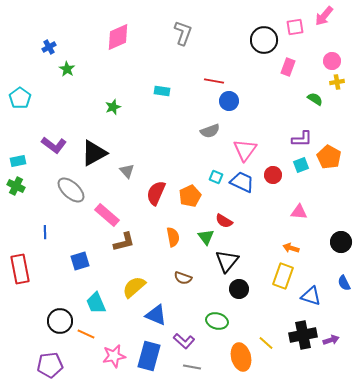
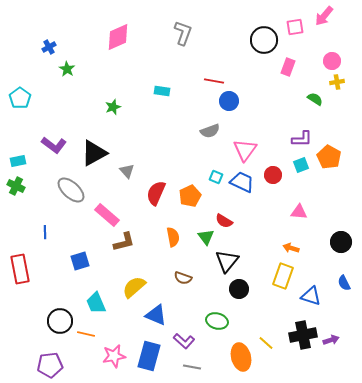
orange line at (86, 334): rotated 12 degrees counterclockwise
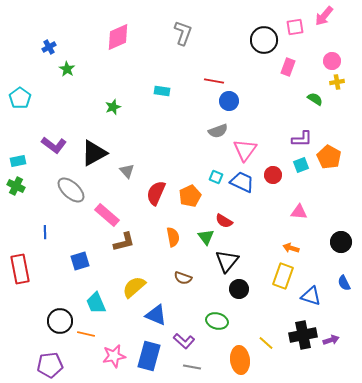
gray semicircle at (210, 131): moved 8 px right
orange ellipse at (241, 357): moved 1 px left, 3 px down; rotated 8 degrees clockwise
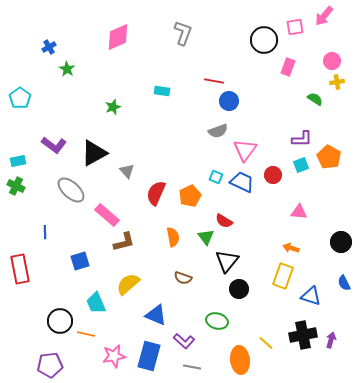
yellow semicircle at (134, 287): moved 6 px left, 3 px up
purple arrow at (331, 340): rotated 56 degrees counterclockwise
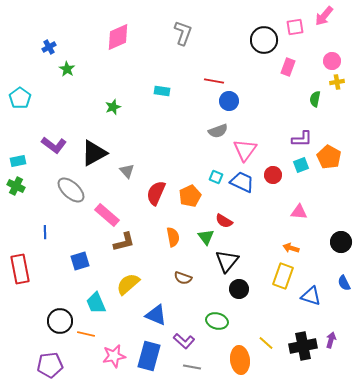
green semicircle at (315, 99): rotated 112 degrees counterclockwise
black cross at (303, 335): moved 11 px down
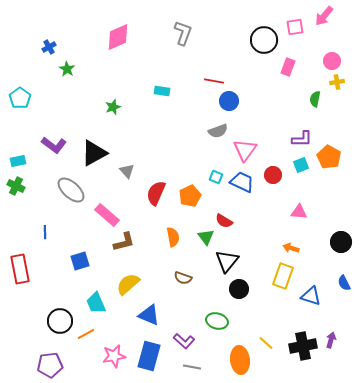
blue triangle at (156, 315): moved 7 px left
orange line at (86, 334): rotated 42 degrees counterclockwise
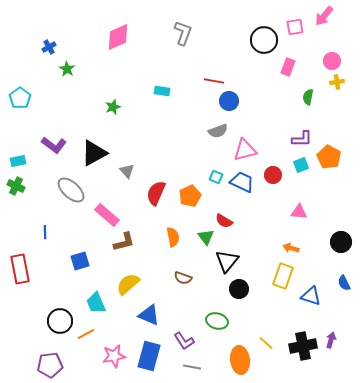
green semicircle at (315, 99): moved 7 px left, 2 px up
pink triangle at (245, 150): rotated 40 degrees clockwise
purple L-shape at (184, 341): rotated 15 degrees clockwise
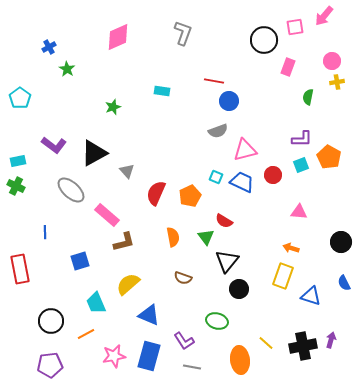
black circle at (60, 321): moved 9 px left
